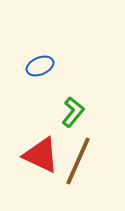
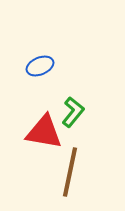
red triangle: moved 3 px right, 23 px up; rotated 15 degrees counterclockwise
brown line: moved 8 px left, 11 px down; rotated 12 degrees counterclockwise
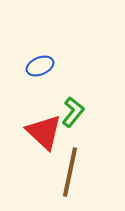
red triangle: rotated 33 degrees clockwise
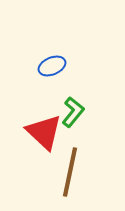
blue ellipse: moved 12 px right
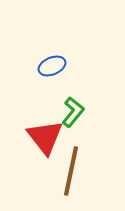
red triangle: moved 1 px right, 5 px down; rotated 9 degrees clockwise
brown line: moved 1 px right, 1 px up
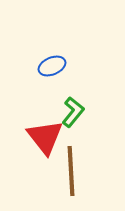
brown line: rotated 15 degrees counterclockwise
